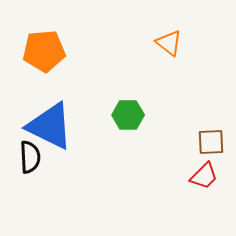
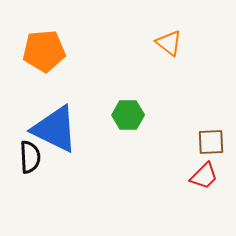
blue triangle: moved 5 px right, 3 px down
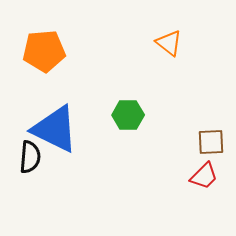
black semicircle: rotated 8 degrees clockwise
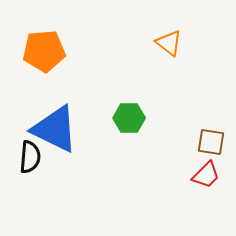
green hexagon: moved 1 px right, 3 px down
brown square: rotated 12 degrees clockwise
red trapezoid: moved 2 px right, 1 px up
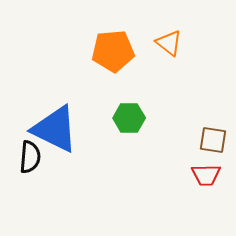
orange pentagon: moved 69 px right
brown square: moved 2 px right, 2 px up
red trapezoid: rotated 44 degrees clockwise
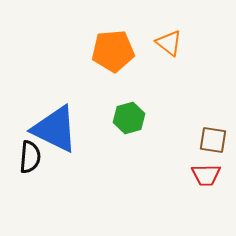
green hexagon: rotated 16 degrees counterclockwise
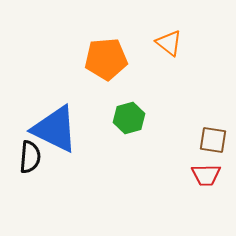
orange pentagon: moved 7 px left, 8 px down
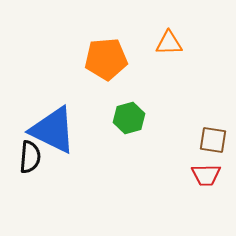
orange triangle: rotated 40 degrees counterclockwise
blue triangle: moved 2 px left, 1 px down
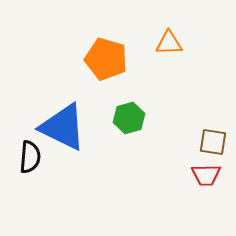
orange pentagon: rotated 21 degrees clockwise
blue triangle: moved 10 px right, 3 px up
brown square: moved 2 px down
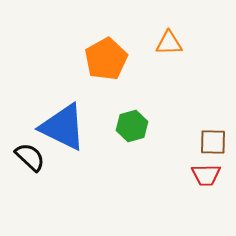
orange pentagon: rotated 27 degrees clockwise
green hexagon: moved 3 px right, 8 px down
brown square: rotated 8 degrees counterclockwise
black semicircle: rotated 52 degrees counterclockwise
